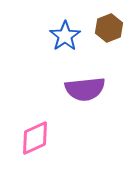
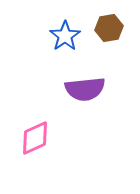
brown hexagon: rotated 12 degrees clockwise
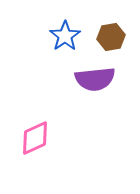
brown hexagon: moved 2 px right, 9 px down
purple semicircle: moved 10 px right, 10 px up
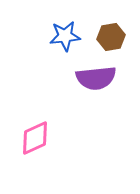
blue star: rotated 28 degrees clockwise
purple semicircle: moved 1 px right, 1 px up
